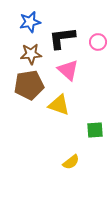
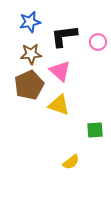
black L-shape: moved 2 px right, 2 px up
pink triangle: moved 8 px left, 1 px down
brown pentagon: rotated 16 degrees counterclockwise
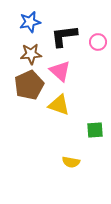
yellow semicircle: rotated 48 degrees clockwise
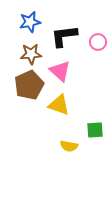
yellow semicircle: moved 2 px left, 16 px up
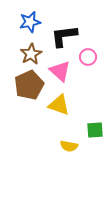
pink circle: moved 10 px left, 15 px down
brown star: rotated 25 degrees counterclockwise
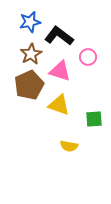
black L-shape: moved 5 px left; rotated 44 degrees clockwise
pink triangle: rotated 25 degrees counterclockwise
green square: moved 1 px left, 11 px up
